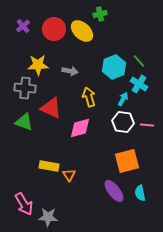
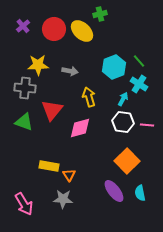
red triangle: moved 1 px right, 2 px down; rotated 45 degrees clockwise
orange square: rotated 30 degrees counterclockwise
gray star: moved 15 px right, 18 px up
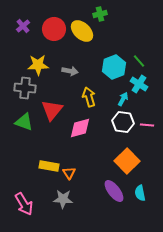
orange triangle: moved 2 px up
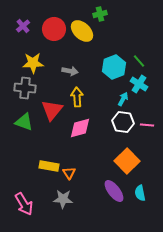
yellow star: moved 5 px left, 2 px up
yellow arrow: moved 12 px left; rotated 12 degrees clockwise
